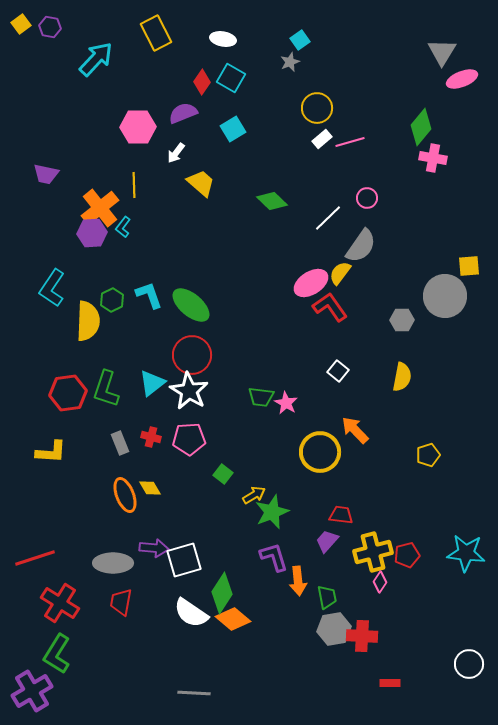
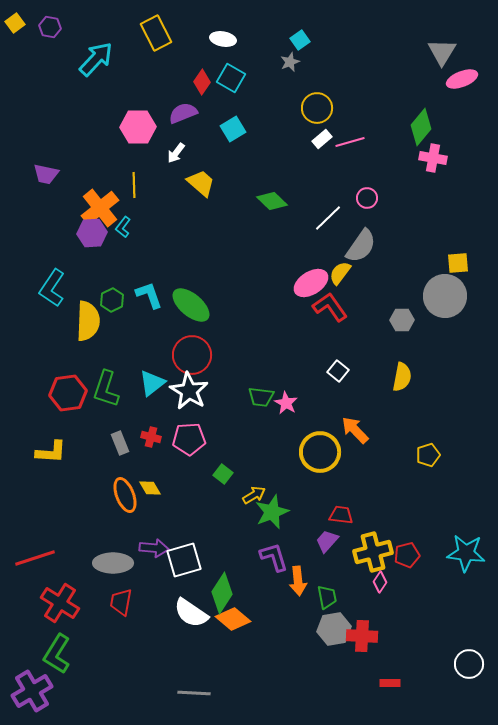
yellow square at (21, 24): moved 6 px left, 1 px up
yellow square at (469, 266): moved 11 px left, 3 px up
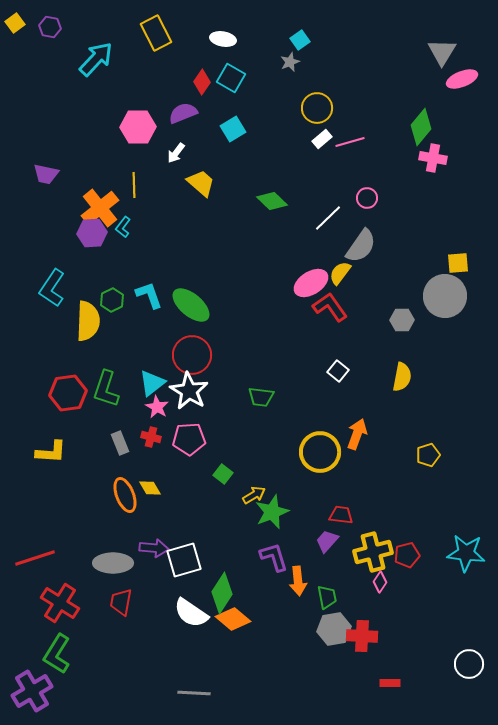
pink star at (286, 403): moved 129 px left, 4 px down
orange arrow at (355, 430): moved 2 px right, 4 px down; rotated 64 degrees clockwise
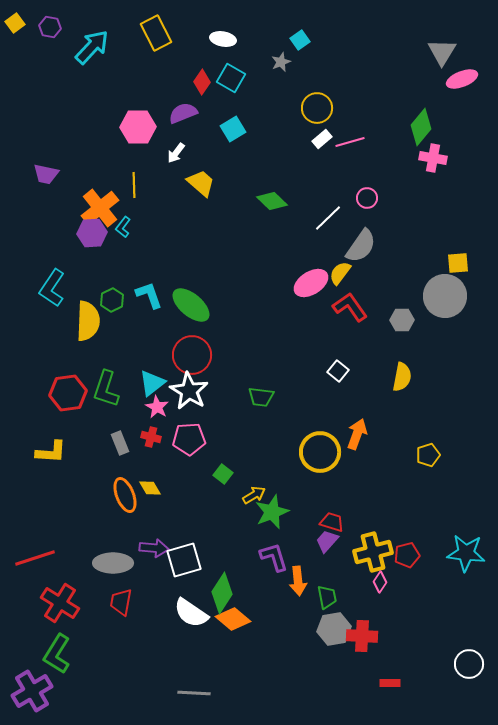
cyan arrow at (96, 59): moved 4 px left, 12 px up
gray star at (290, 62): moved 9 px left
red L-shape at (330, 307): moved 20 px right
red trapezoid at (341, 515): moved 9 px left, 7 px down; rotated 10 degrees clockwise
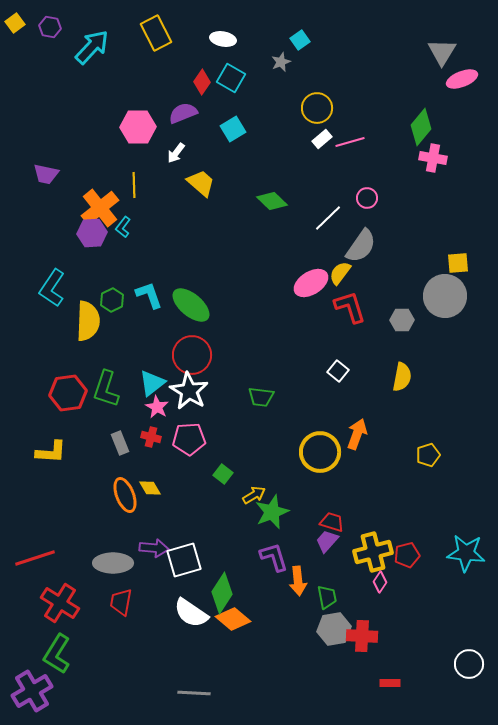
red L-shape at (350, 307): rotated 18 degrees clockwise
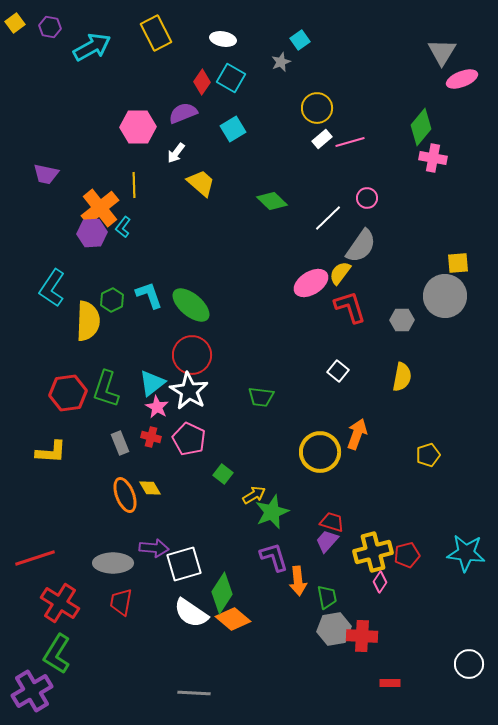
cyan arrow at (92, 47): rotated 18 degrees clockwise
pink pentagon at (189, 439): rotated 28 degrees clockwise
white square at (184, 560): moved 4 px down
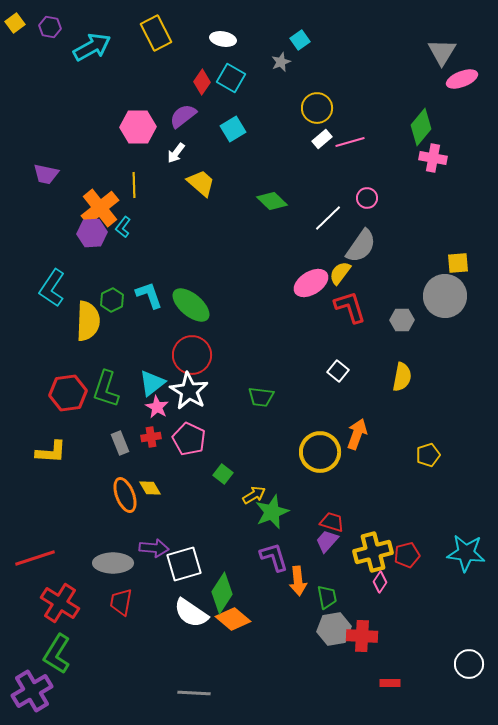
purple semicircle at (183, 113): moved 3 px down; rotated 16 degrees counterclockwise
red cross at (151, 437): rotated 24 degrees counterclockwise
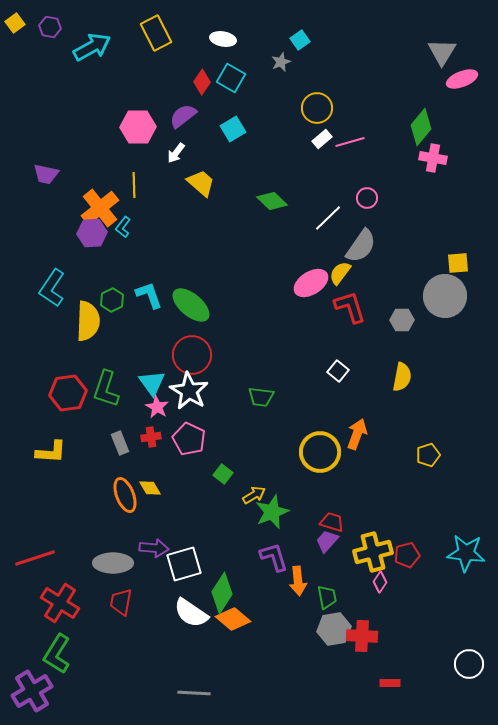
cyan triangle at (152, 383): rotated 28 degrees counterclockwise
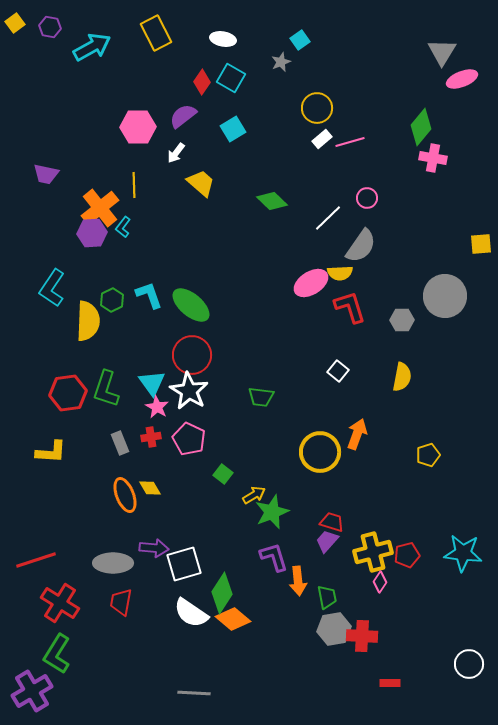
yellow square at (458, 263): moved 23 px right, 19 px up
yellow semicircle at (340, 273): rotated 130 degrees counterclockwise
cyan star at (466, 553): moved 3 px left
red line at (35, 558): moved 1 px right, 2 px down
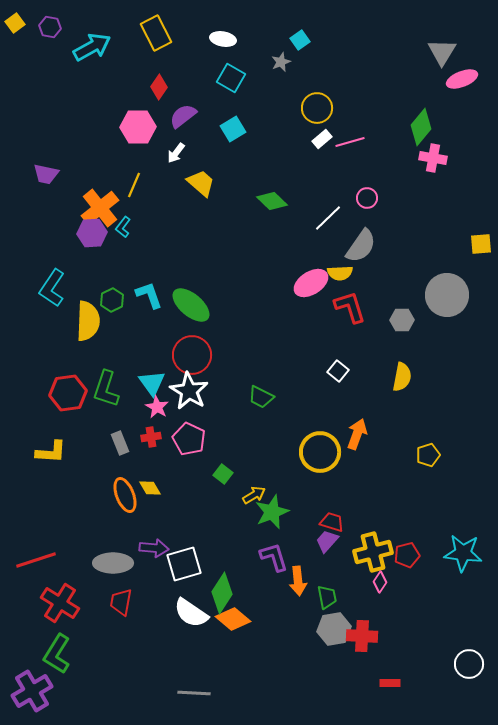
red diamond at (202, 82): moved 43 px left, 5 px down
yellow line at (134, 185): rotated 25 degrees clockwise
gray circle at (445, 296): moved 2 px right, 1 px up
green trapezoid at (261, 397): rotated 20 degrees clockwise
